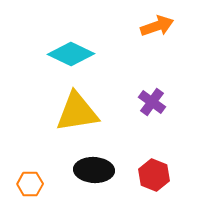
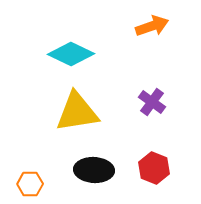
orange arrow: moved 5 px left
red hexagon: moved 7 px up
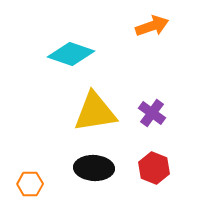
cyan diamond: rotated 6 degrees counterclockwise
purple cross: moved 11 px down
yellow triangle: moved 18 px right
black ellipse: moved 2 px up
